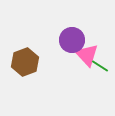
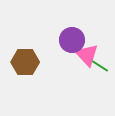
brown hexagon: rotated 20 degrees clockwise
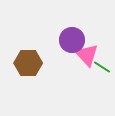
brown hexagon: moved 3 px right, 1 px down
green line: moved 2 px right, 1 px down
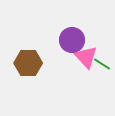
pink triangle: moved 1 px left, 2 px down
green line: moved 3 px up
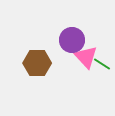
brown hexagon: moved 9 px right
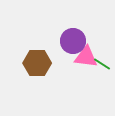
purple circle: moved 1 px right, 1 px down
pink triangle: rotated 40 degrees counterclockwise
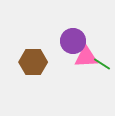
pink triangle: rotated 10 degrees counterclockwise
brown hexagon: moved 4 px left, 1 px up
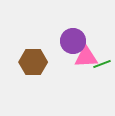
green line: rotated 54 degrees counterclockwise
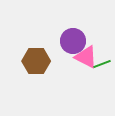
pink triangle: rotated 30 degrees clockwise
brown hexagon: moved 3 px right, 1 px up
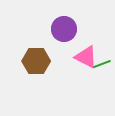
purple circle: moved 9 px left, 12 px up
